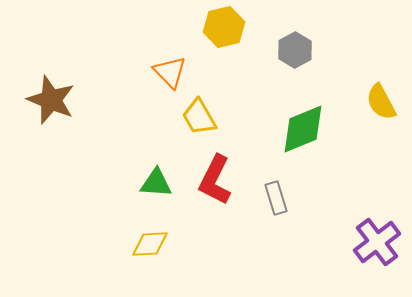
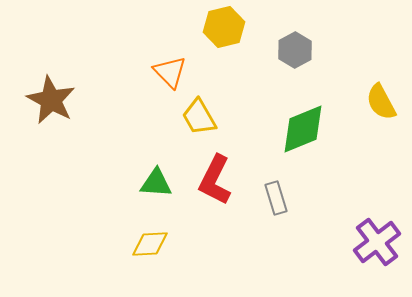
brown star: rotated 6 degrees clockwise
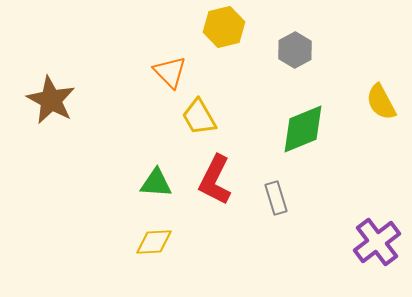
yellow diamond: moved 4 px right, 2 px up
